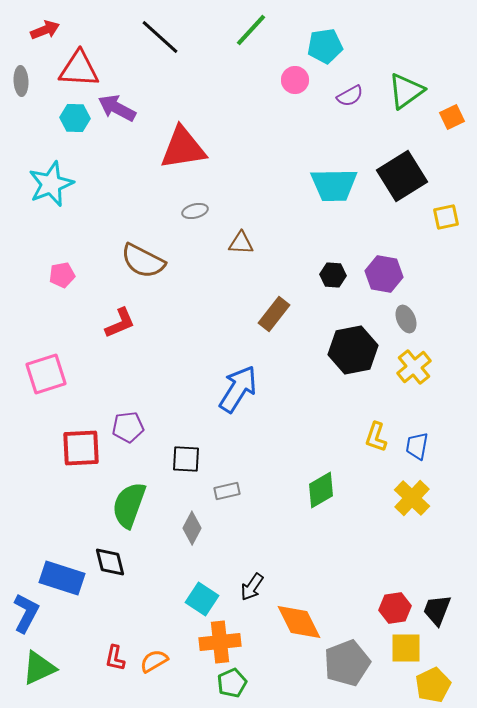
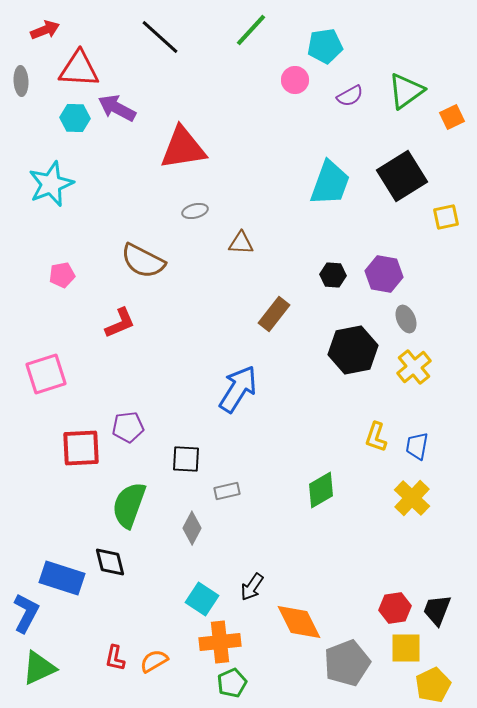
cyan trapezoid at (334, 185): moved 4 px left, 2 px up; rotated 69 degrees counterclockwise
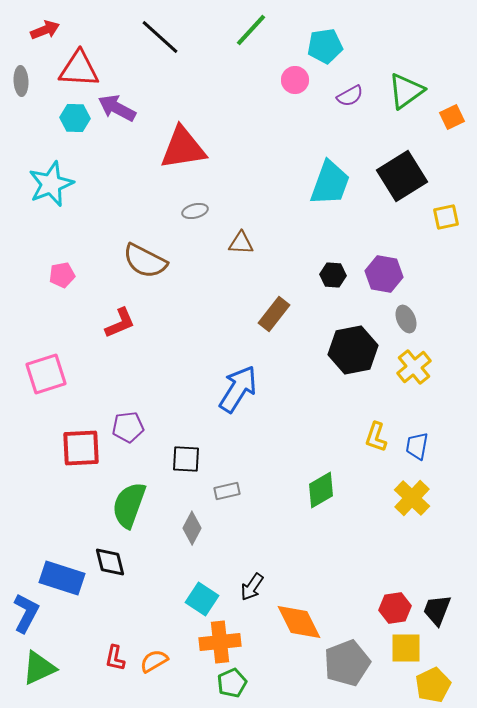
brown semicircle at (143, 261): moved 2 px right
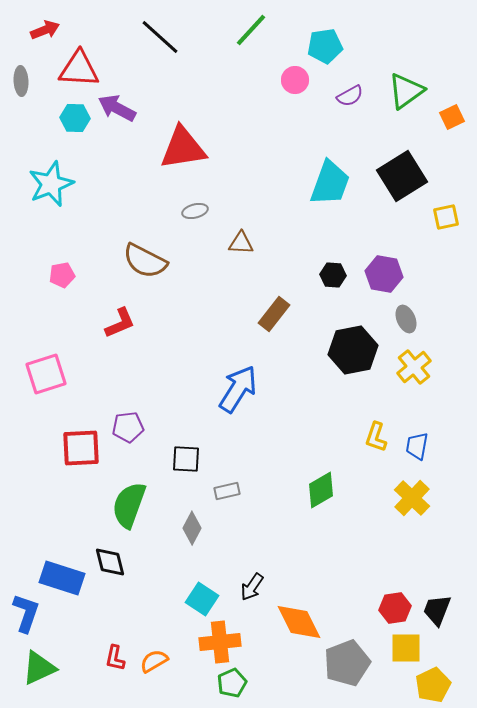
blue L-shape at (26, 613): rotated 9 degrees counterclockwise
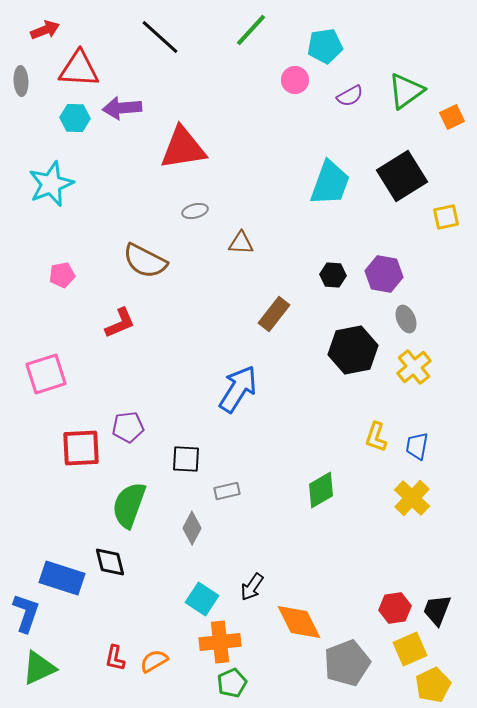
purple arrow at (117, 108): moved 5 px right; rotated 33 degrees counterclockwise
yellow square at (406, 648): moved 4 px right, 1 px down; rotated 24 degrees counterclockwise
